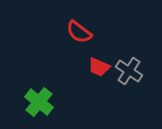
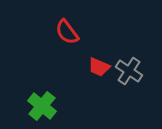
red semicircle: moved 12 px left; rotated 16 degrees clockwise
green cross: moved 3 px right, 4 px down
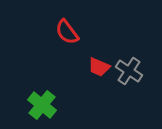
green cross: moved 1 px up
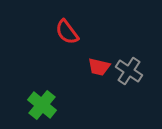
red trapezoid: rotated 10 degrees counterclockwise
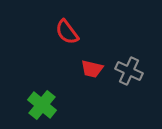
red trapezoid: moved 7 px left, 2 px down
gray cross: rotated 8 degrees counterclockwise
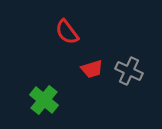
red trapezoid: rotated 30 degrees counterclockwise
green cross: moved 2 px right, 5 px up
